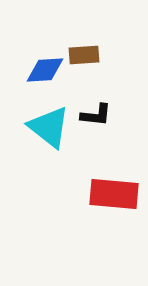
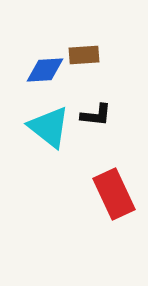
red rectangle: rotated 60 degrees clockwise
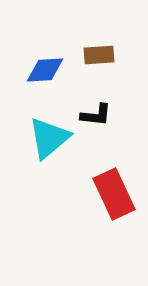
brown rectangle: moved 15 px right
cyan triangle: moved 11 px down; rotated 42 degrees clockwise
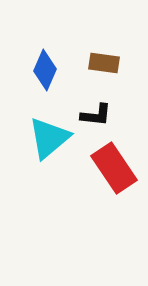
brown rectangle: moved 5 px right, 8 px down; rotated 12 degrees clockwise
blue diamond: rotated 63 degrees counterclockwise
red rectangle: moved 26 px up; rotated 9 degrees counterclockwise
